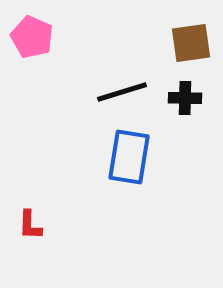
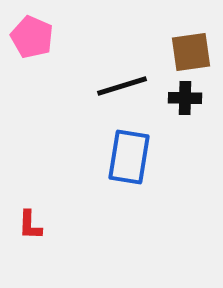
brown square: moved 9 px down
black line: moved 6 px up
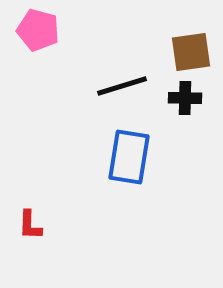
pink pentagon: moved 6 px right, 7 px up; rotated 9 degrees counterclockwise
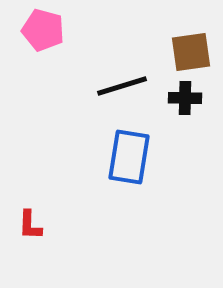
pink pentagon: moved 5 px right
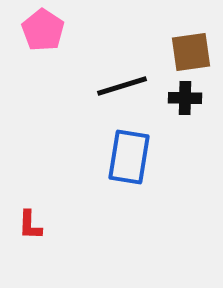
pink pentagon: rotated 18 degrees clockwise
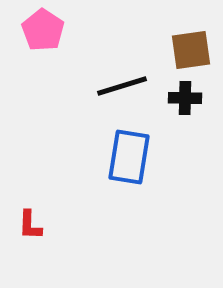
brown square: moved 2 px up
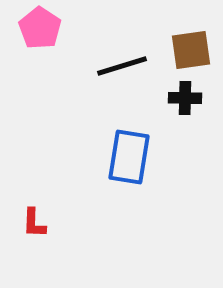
pink pentagon: moved 3 px left, 2 px up
black line: moved 20 px up
red L-shape: moved 4 px right, 2 px up
